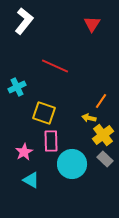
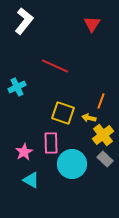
orange line: rotated 14 degrees counterclockwise
yellow square: moved 19 px right
pink rectangle: moved 2 px down
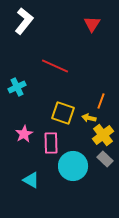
pink star: moved 18 px up
cyan circle: moved 1 px right, 2 px down
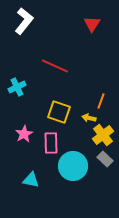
yellow square: moved 4 px left, 1 px up
cyan triangle: rotated 18 degrees counterclockwise
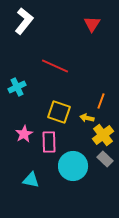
yellow arrow: moved 2 px left
pink rectangle: moved 2 px left, 1 px up
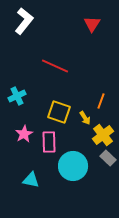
cyan cross: moved 9 px down
yellow arrow: moved 2 px left; rotated 136 degrees counterclockwise
gray rectangle: moved 3 px right, 1 px up
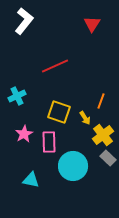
red line: rotated 48 degrees counterclockwise
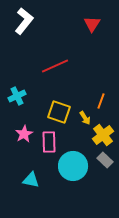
gray rectangle: moved 3 px left, 2 px down
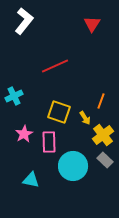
cyan cross: moved 3 px left
